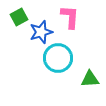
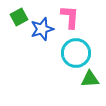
blue star: moved 1 px right, 3 px up
cyan circle: moved 18 px right, 5 px up
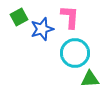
cyan circle: moved 1 px left
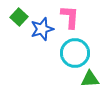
green square: rotated 18 degrees counterclockwise
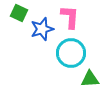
green square: moved 4 px up; rotated 18 degrees counterclockwise
cyan circle: moved 4 px left
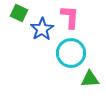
blue star: rotated 15 degrees counterclockwise
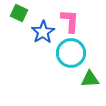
pink L-shape: moved 4 px down
blue star: moved 1 px right, 3 px down
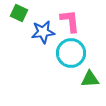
pink L-shape: rotated 10 degrees counterclockwise
blue star: rotated 25 degrees clockwise
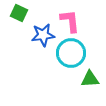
blue star: moved 3 px down
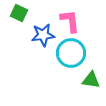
green triangle: moved 1 px right, 1 px down; rotated 12 degrees clockwise
